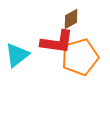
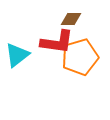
brown diamond: rotated 30 degrees clockwise
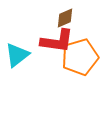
brown diamond: moved 6 px left, 1 px up; rotated 25 degrees counterclockwise
red L-shape: moved 1 px up
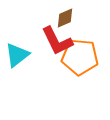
red L-shape: rotated 56 degrees clockwise
orange pentagon: rotated 21 degrees clockwise
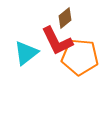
brown diamond: rotated 15 degrees counterclockwise
cyan triangle: moved 9 px right, 2 px up
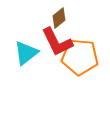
brown diamond: moved 6 px left
red L-shape: moved 1 px down
